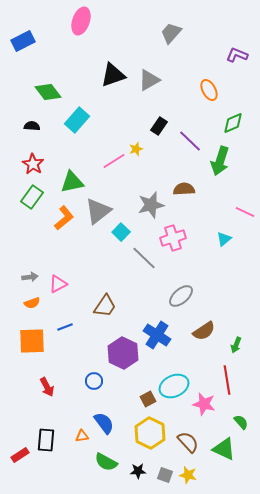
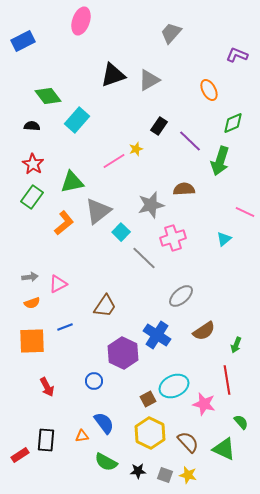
green diamond at (48, 92): moved 4 px down
orange L-shape at (64, 218): moved 5 px down
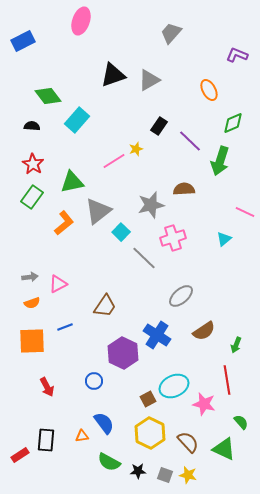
green semicircle at (106, 462): moved 3 px right
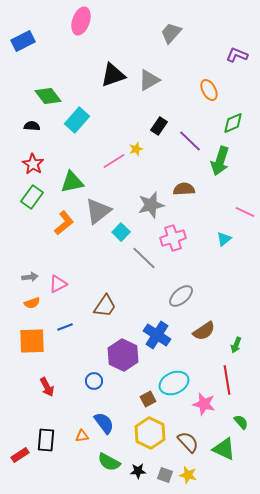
purple hexagon at (123, 353): moved 2 px down
cyan ellipse at (174, 386): moved 3 px up
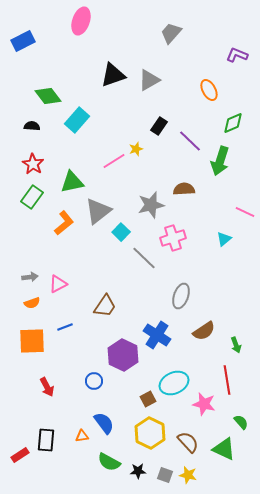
gray ellipse at (181, 296): rotated 30 degrees counterclockwise
green arrow at (236, 345): rotated 42 degrees counterclockwise
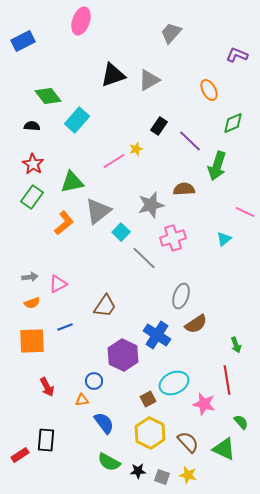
green arrow at (220, 161): moved 3 px left, 5 px down
brown semicircle at (204, 331): moved 8 px left, 7 px up
orange triangle at (82, 436): moved 36 px up
gray square at (165, 475): moved 3 px left, 2 px down
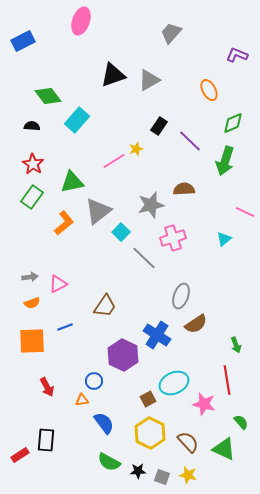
green arrow at (217, 166): moved 8 px right, 5 px up
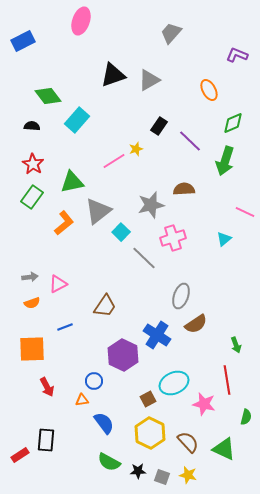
orange square at (32, 341): moved 8 px down
green semicircle at (241, 422): moved 5 px right, 5 px up; rotated 56 degrees clockwise
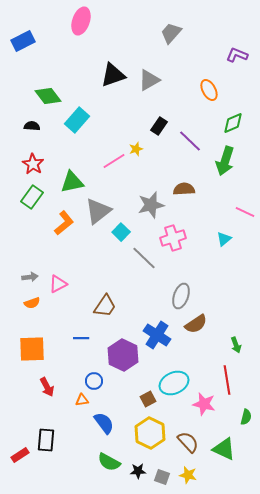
blue line at (65, 327): moved 16 px right, 11 px down; rotated 21 degrees clockwise
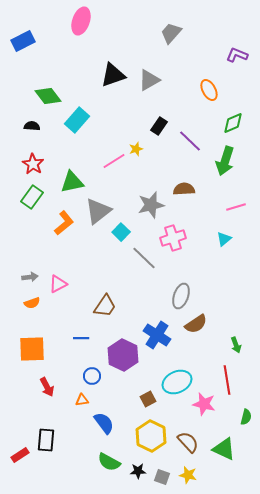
pink line at (245, 212): moved 9 px left, 5 px up; rotated 42 degrees counterclockwise
blue circle at (94, 381): moved 2 px left, 5 px up
cyan ellipse at (174, 383): moved 3 px right, 1 px up
yellow hexagon at (150, 433): moved 1 px right, 3 px down
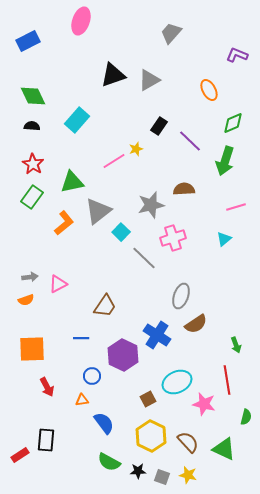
blue rectangle at (23, 41): moved 5 px right
green diamond at (48, 96): moved 15 px left; rotated 12 degrees clockwise
orange semicircle at (32, 303): moved 6 px left, 3 px up
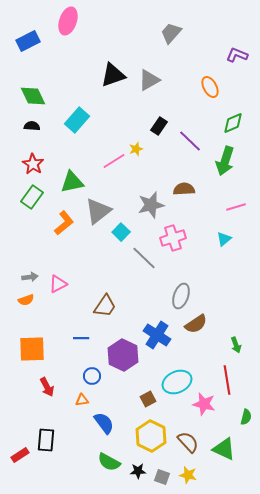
pink ellipse at (81, 21): moved 13 px left
orange ellipse at (209, 90): moved 1 px right, 3 px up
